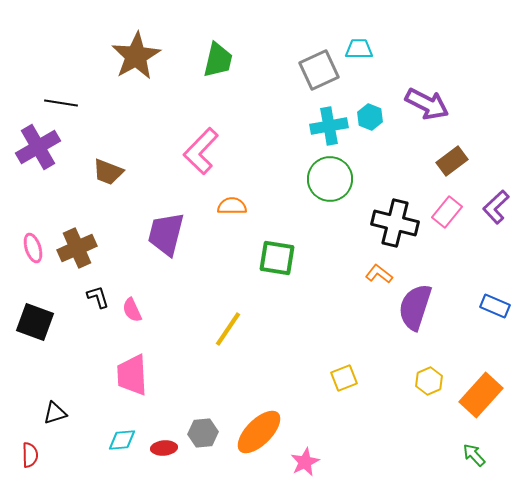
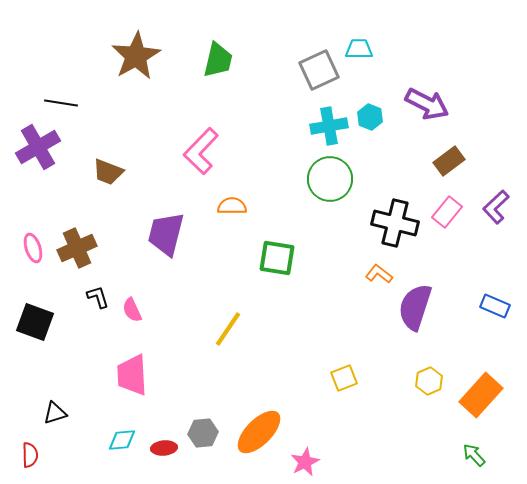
brown rectangle: moved 3 px left
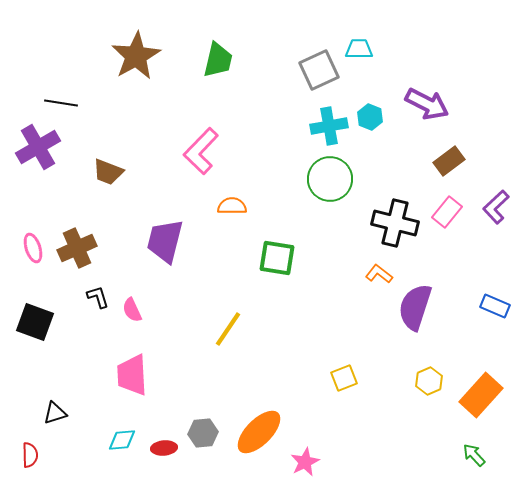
purple trapezoid: moved 1 px left, 7 px down
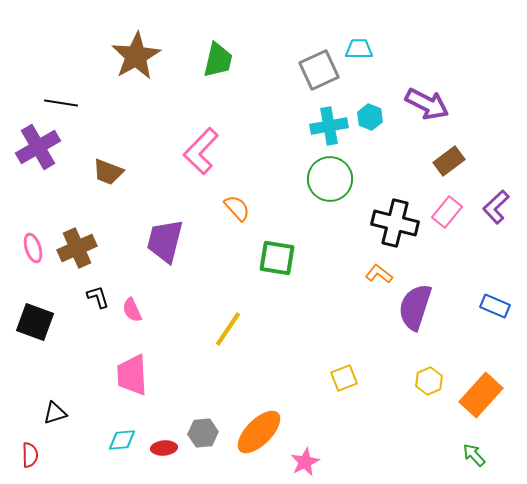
orange semicircle: moved 5 px right, 2 px down; rotated 48 degrees clockwise
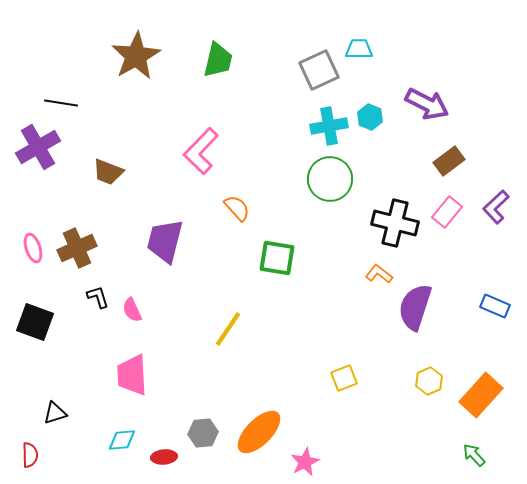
red ellipse: moved 9 px down
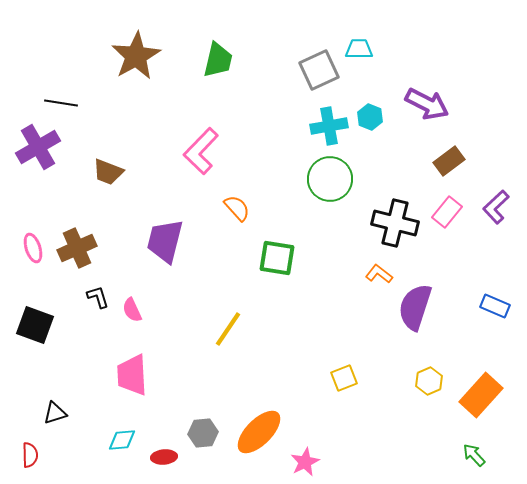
black square: moved 3 px down
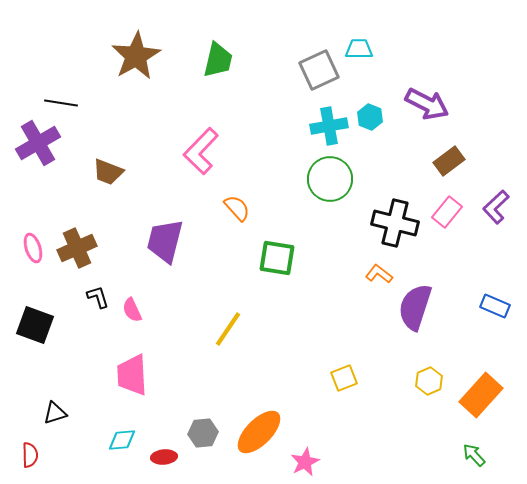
purple cross: moved 4 px up
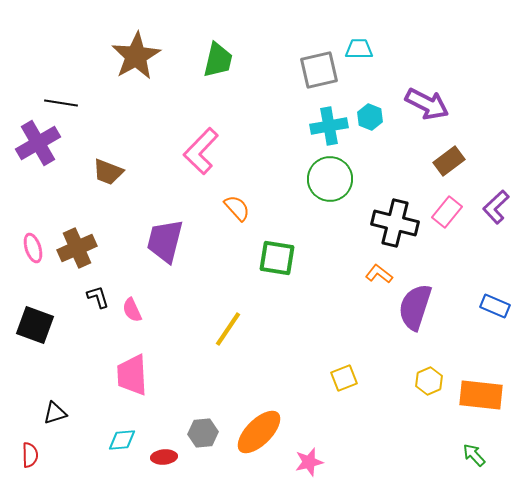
gray square: rotated 12 degrees clockwise
orange rectangle: rotated 54 degrees clockwise
pink star: moved 4 px right; rotated 12 degrees clockwise
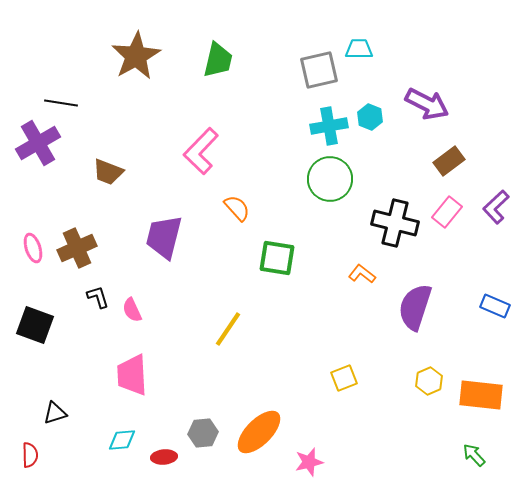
purple trapezoid: moved 1 px left, 4 px up
orange L-shape: moved 17 px left
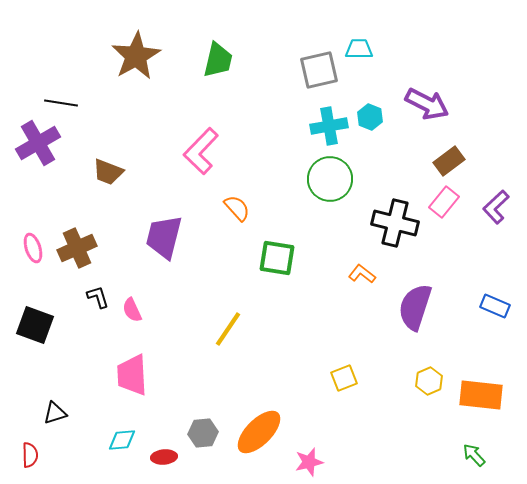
pink rectangle: moved 3 px left, 10 px up
